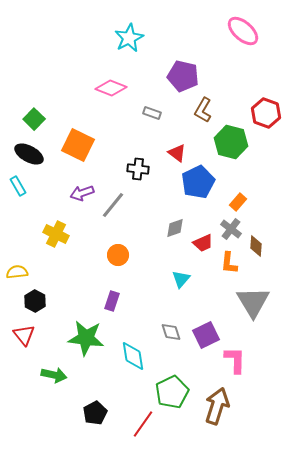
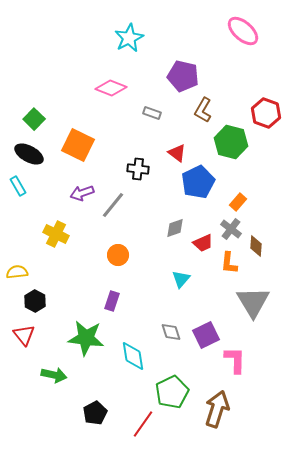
brown arrow at (217, 406): moved 3 px down
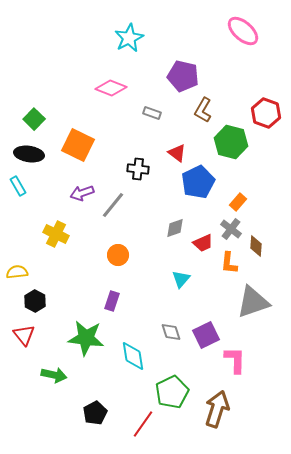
black ellipse at (29, 154): rotated 20 degrees counterclockwise
gray triangle at (253, 302): rotated 42 degrees clockwise
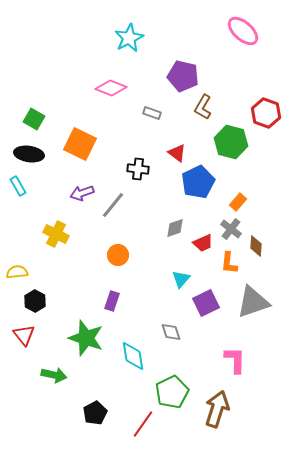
brown L-shape at (203, 110): moved 3 px up
green square at (34, 119): rotated 15 degrees counterclockwise
orange square at (78, 145): moved 2 px right, 1 px up
purple square at (206, 335): moved 32 px up
green star at (86, 338): rotated 12 degrees clockwise
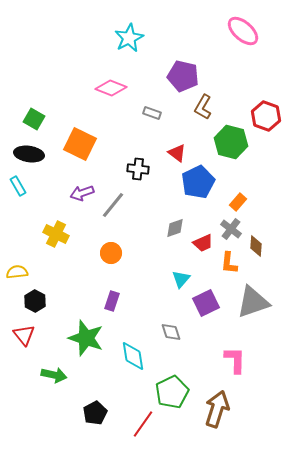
red hexagon at (266, 113): moved 3 px down
orange circle at (118, 255): moved 7 px left, 2 px up
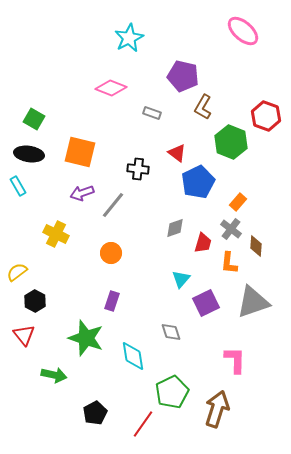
green hexagon at (231, 142): rotated 8 degrees clockwise
orange square at (80, 144): moved 8 px down; rotated 12 degrees counterclockwise
red trapezoid at (203, 243): rotated 50 degrees counterclockwise
yellow semicircle at (17, 272): rotated 30 degrees counterclockwise
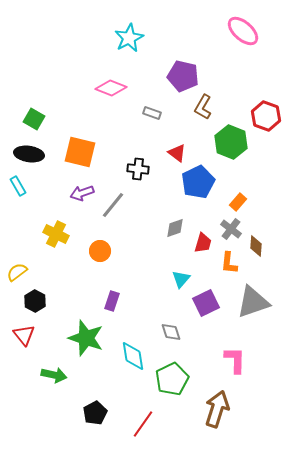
orange circle at (111, 253): moved 11 px left, 2 px up
green pentagon at (172, 392): moved 13 px up
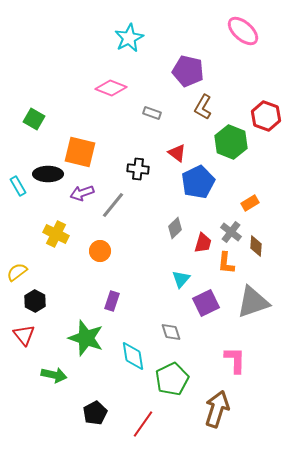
purple pentagon at (183, 76): moved 5 px right, 5 px up
black ellipse at (29, 154): moved 19 px right, 20 px down; rotated 8 degrees counterclockwise
orange rectangle at (238, 202): moved 12 px right, 1 px down; rotated 18 degrees clockwise
gray diamond at (175, 228): rotated 25 degrees counterclockwise
gray cross at (231, 229): moved 3 px down
orange L-shape at (229, 263): moved 3 px left
